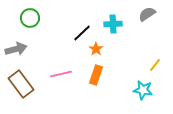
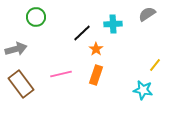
green circle: moved 6 px right, 1 px up
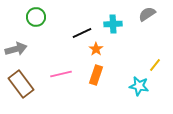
black line: rotated 18 degrees clockwise
cyan star: moved 4 px left, 4 px up
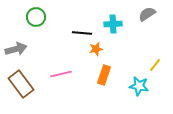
black line: rotated 30 degrees clockwise
orange star: rotated 24 degrees clockwise
orange rectangle: moved 8 px right
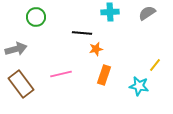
gray semicircle: moved 1 px up
cyan cross: moved 3 px left, 12 px up
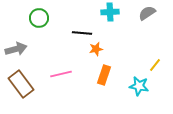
green circle: moved 3 px right, 1 px down
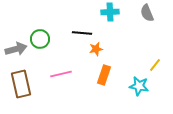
gray semicircle: rotated 78 degrees counterclockwise
green circle: moved 1 px right, 21 px down
brown rectangle: rotated 24 degrees clockwise
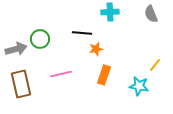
gray semicircle: moved 4 px right, 1 px down
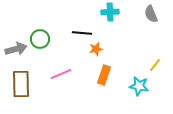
pink line: rotated 10 degrees counterclockwise
brown rectangle: rotated 12 degrees clockwise
